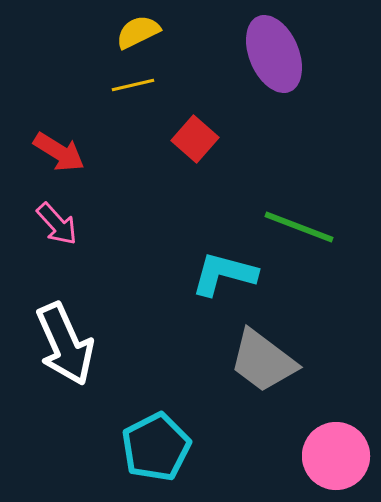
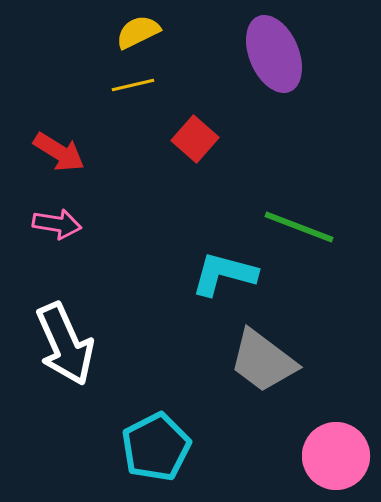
pink arrow: rotated 39 degrees counterclockwise
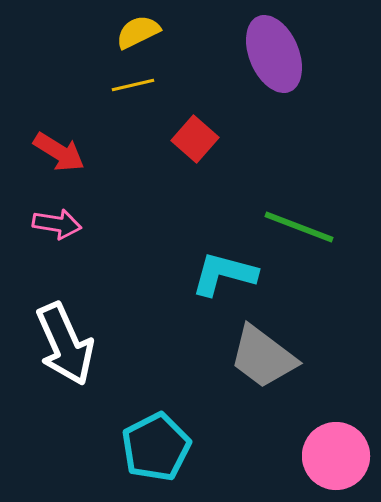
gray trapezoid: moved 4 px up
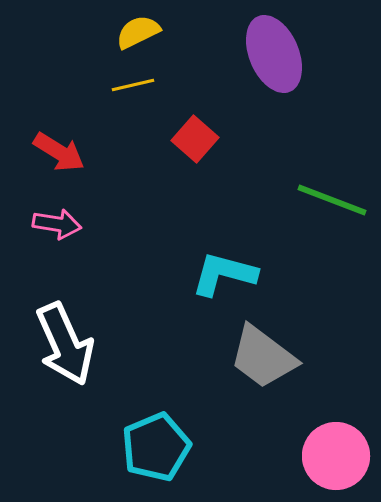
green line: moved 33 px right, 27 px up
cyan pentagon: rotated 4 degrees clockwise
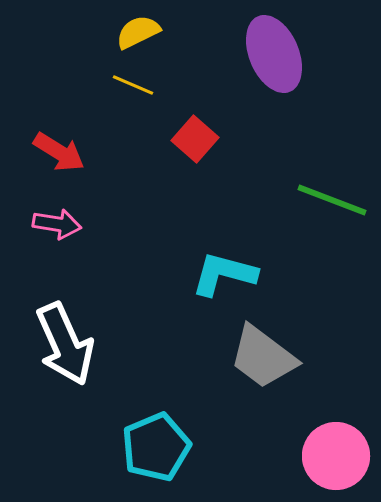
yellow line: rotated 36 degrees clockwise
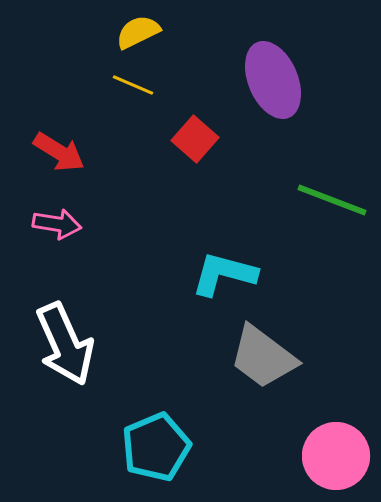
purple ellipse: moved 1 px left, 26 px down
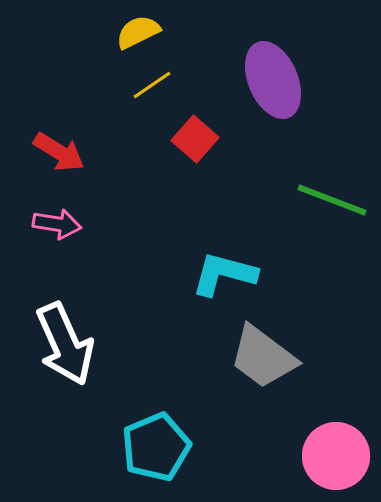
yellow line: moved 19 px right; rotated 57 degrees counterclockwise
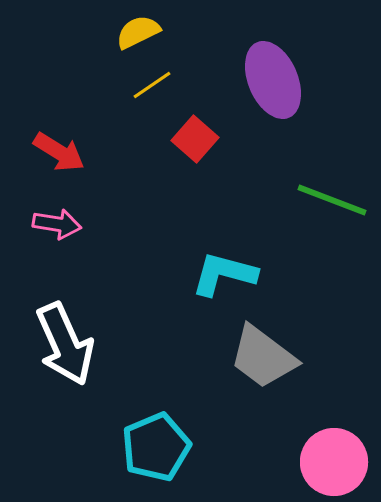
pink circle: moved 2 px left, 6 px down
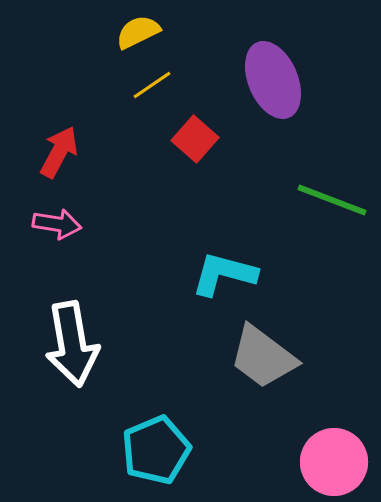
red arrow: rotated 94 degrees counterclockwise
white arrow: moved 7 px right; rotated 14 degrees clockwise
cyan pentagon: moved 3 px down
